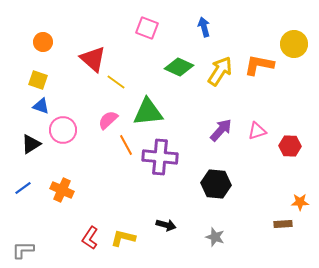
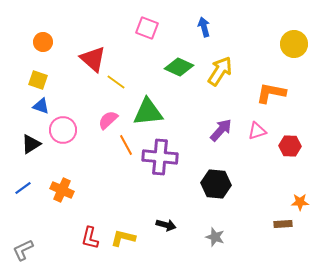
orange L-shape: moved 12 px right, 28 px down
red L-shape: rotated 20 degrees counterclockwise
gray L-shape: rotated 25 degrees counterclockwise
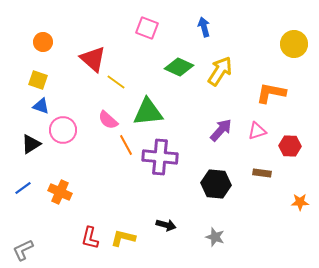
pink semicircle: rotated 95 degrees counterclockwise
orange cross: moved 2 px left, 2 px down
brown rectangle: moved 21 px left, 51 px up; rotated 12 degrees clockwise
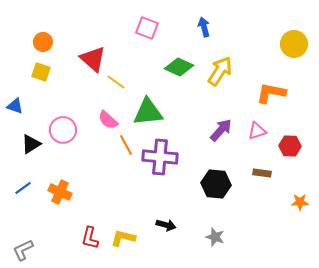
yellow square: moved 3 px right, 8 px up
blue triangle: moved 26 px left
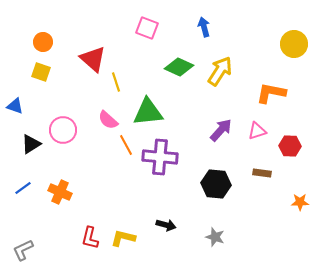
yellow line: rotated 36 degrees clockwise
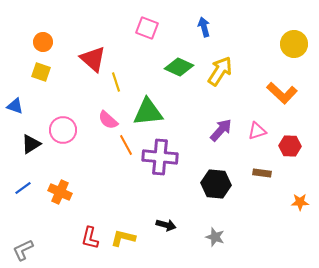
orange L-shape: moved 11 px right; rotated 148 degrees counterclockwise
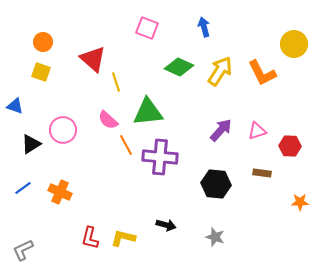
orange L-shape: moved 20 px left, 20 px up; rotated 20 degrees clockwise
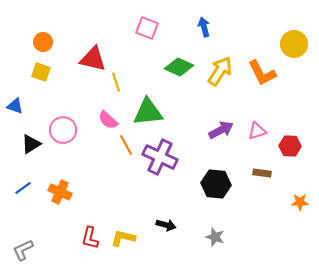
red triangle: rotated 28 degrees counterclockwise
purple arrow: rotated 20 degrees clockwise
purple cross: rotated 20 degrees clockwise
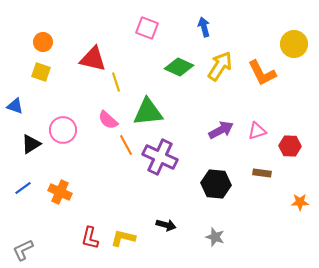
yellow arrow: moved 5 px up
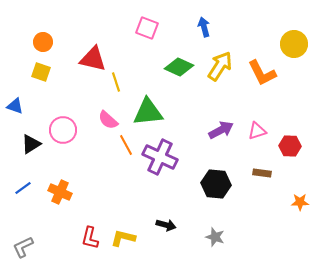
gray L-shape: moved 3 px up
